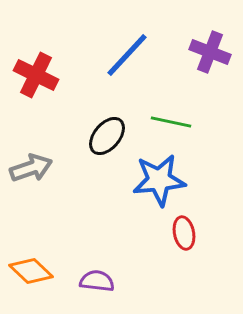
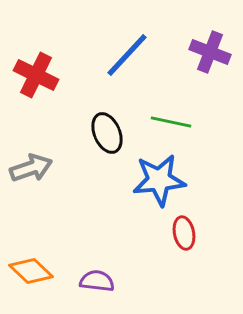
black ellipse: moved 3 px up; rotated 63 degrees counterclockwise
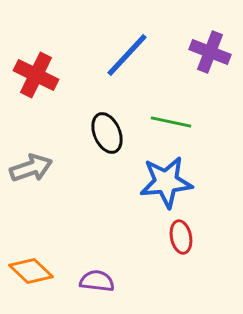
blue star: moved 7 px right, 2 px down
red ellipse: moved 3 px left, 4 px down
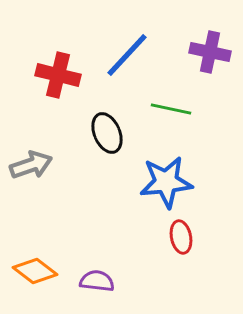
purple cross: rotated 9 degrees counterclockwise
red cross: moved 22 px right; rotated 12 degrees counterclockwise
green line: moved 13 px up
gray arrow: moved 3 px up
orange diamond: moved 4 px right; rotated 6 degrees counterclockwise
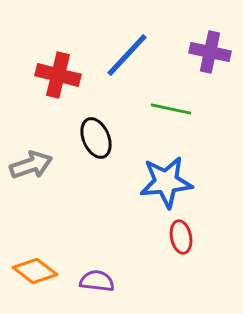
black ellipse: moved 11 px left, 5 px down
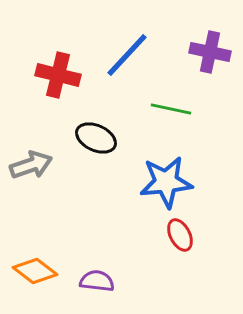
black ellipse: rotated 42 degrees counterclockwise
red ellipse: moved 1 px left, 2 px up; rotated 16 degrees counterclockwise
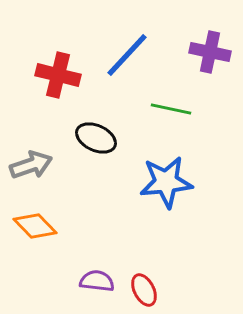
red ellipse: moved 36 px left, 55 px down
orange diamond: moved 45 px up; rotated 9 degrees clockwise
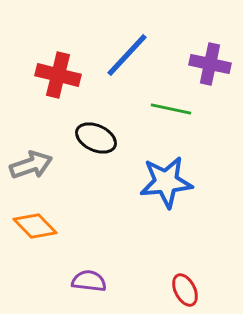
purple cross: moved 12 px down
purple semicircle: moved 8 px left
red ellipse: moved 41 px right
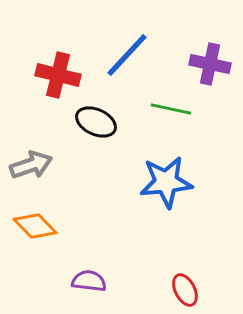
black ellipse: moved 16 px up
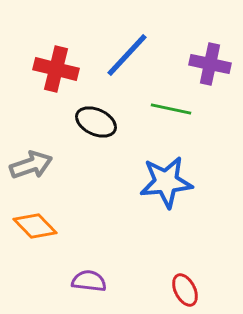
red cross: moved 2 px left, 6 px up
